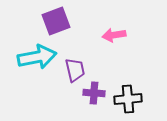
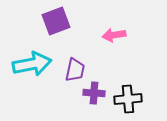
cyan arrow: moved 5 px left, 7 px down
purple trapezoid: rotated 25 degrees clockwise
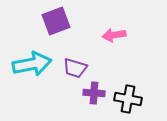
purple trapezoid: moved 2 px up; rotated 95 degrees clockwise
black cross: rotated 16 degrees clockwise
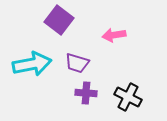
purple square: moved 3 px right, 1 px up; rotated 32 degrees counterclockwise
purple trapezoid: moved 2 px right, 5 px up
purple cross: moved 8 px left
black cross: moved 2 px up; rotated 16 degrees clockwise
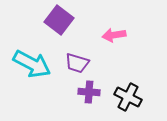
cyan arrow: rotated 39 degrees clockwise
purple cross: moved 3 px right, 1 px up
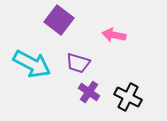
pink arrow: rotated 20 degrees clockwise
purple trapezoid: moved 1 px right
purple cross: rotated 30 degrees clockwise
